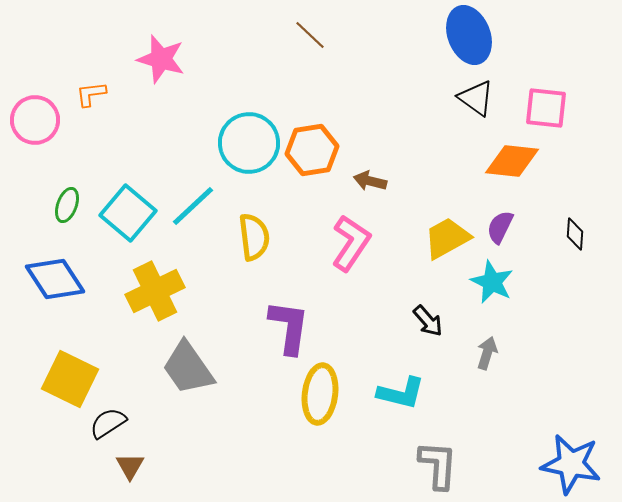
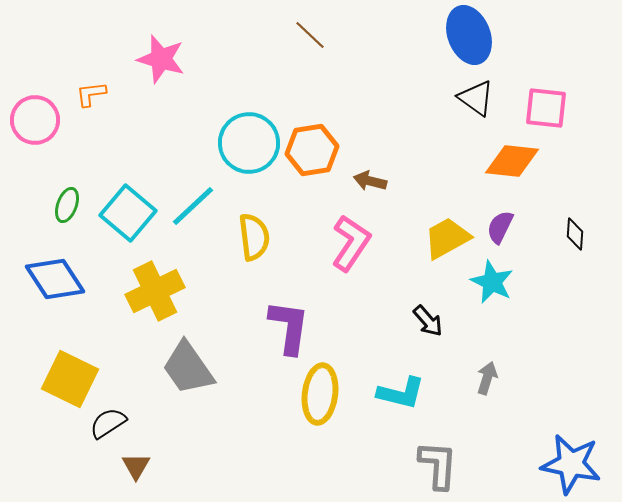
gray arrow: moved 25 px down
brown triangle: moved 6 px right
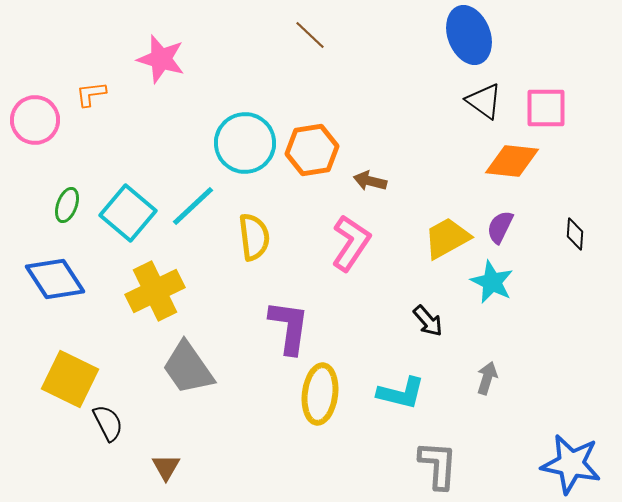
black triangle: moved 8 px right, 3 px down
pink square: rotated 6 degrees counterclockwise
cyan circle: moved 4 px left
black semicircle: rotated 96 degrees clockwise
brown triangle: moved 30 px right, 1 px down
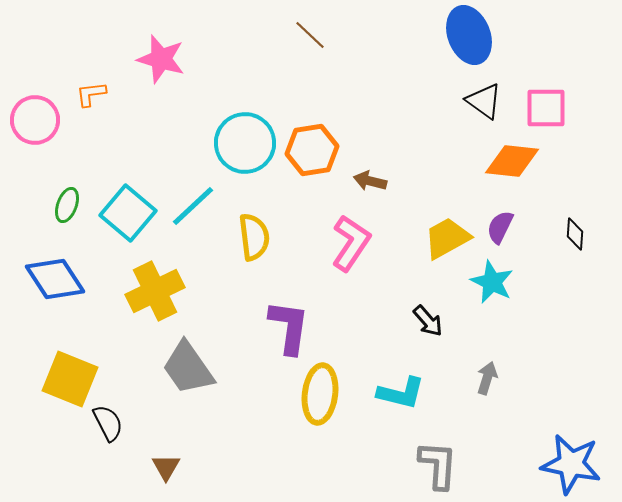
yellow square: rotated 4 degrees counterclockwise
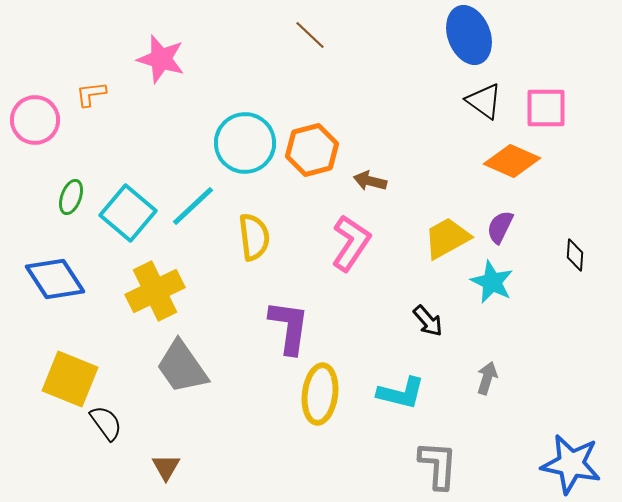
orange hexagon: rotated 6 degrees counterclockwise
orange diamond: rotated 18 degrees clockwise
green ellipse: moved 4 px right, 8 px up
black diamond: moved 21 px down
gray trapezoid: moved 6 px left, 1 px up
black semicircle: moved 2 px left; rotated 9 degrees counterclockwise
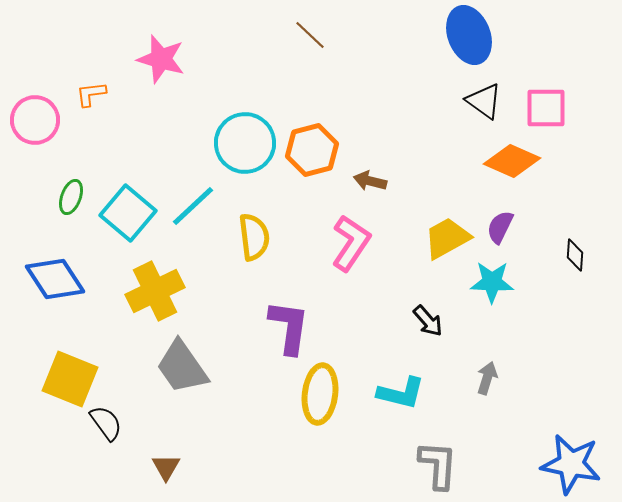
cyan star: rotated 24 degrees counterclockwise
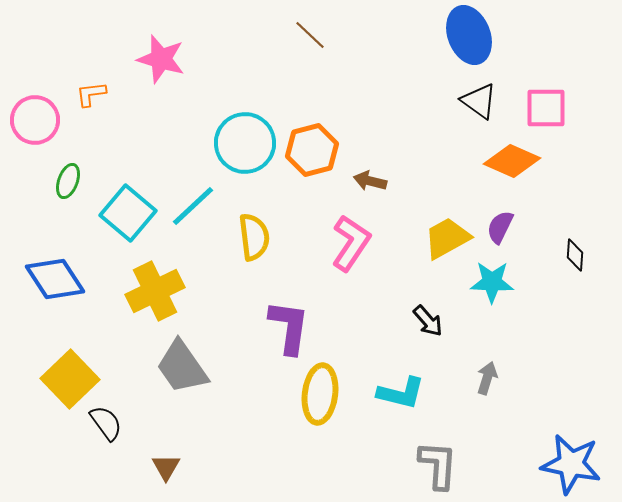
black triangle: moved 5 px left
green ellipse: moved 3 px left, 16 px up
yellow square: rotated 24 degrees clockwise
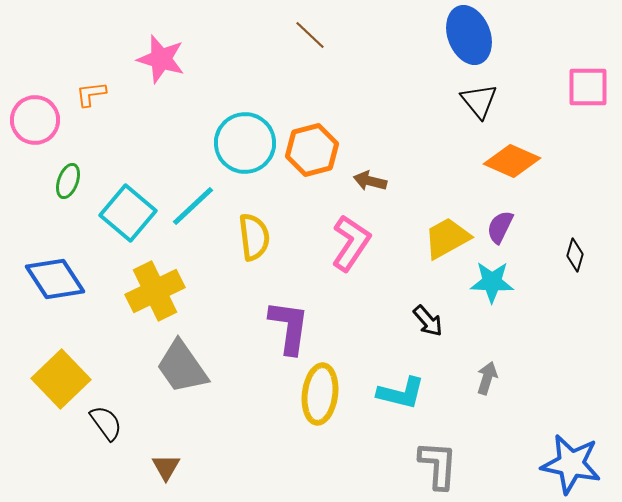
black triangle: rotated 15 degrees clockwise
pink square: moved 42 px right, 21 px up
black diamond: rotated 12 degrees clockwise
yellow square: moved 9 px left
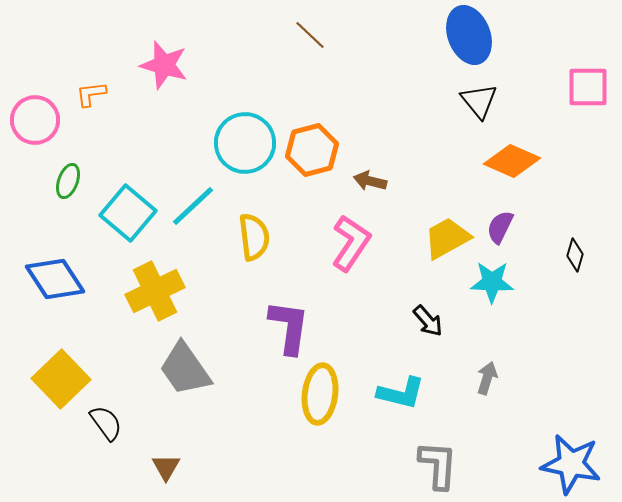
pink star: moved 3 px right, 6 px down
gray trapezoid: moved 3 px right, 2 px down
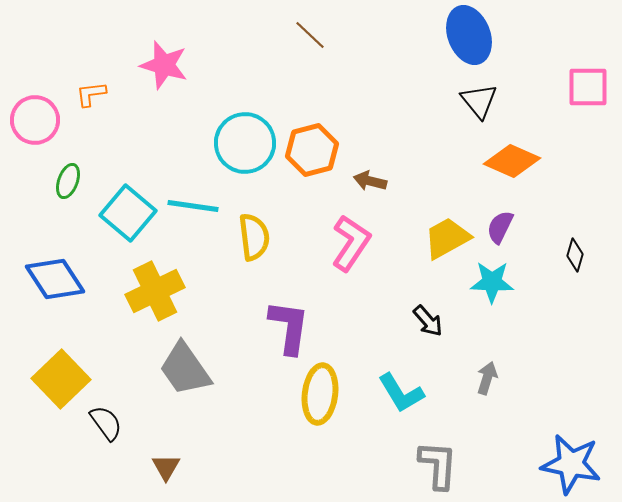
cyan line: rotated 51 degrees clockwise
cyan L-shape: rotated 45 degrees clockwise
